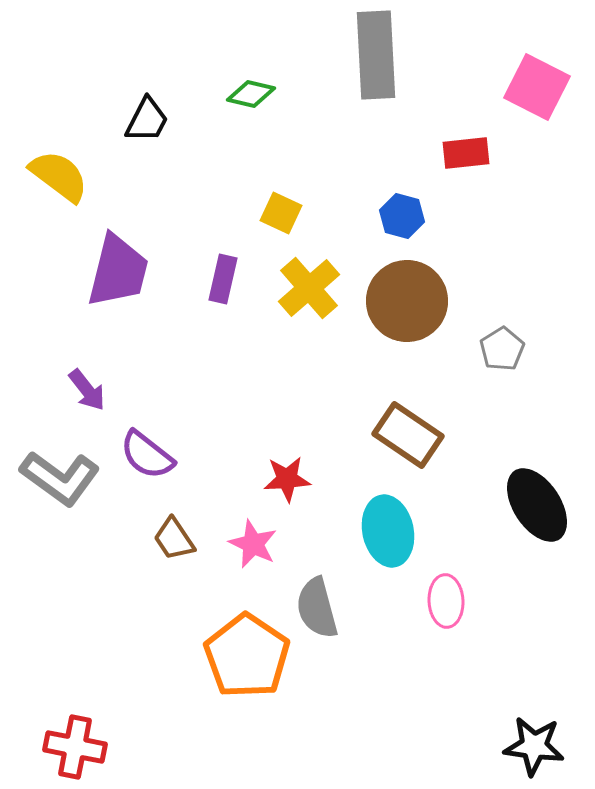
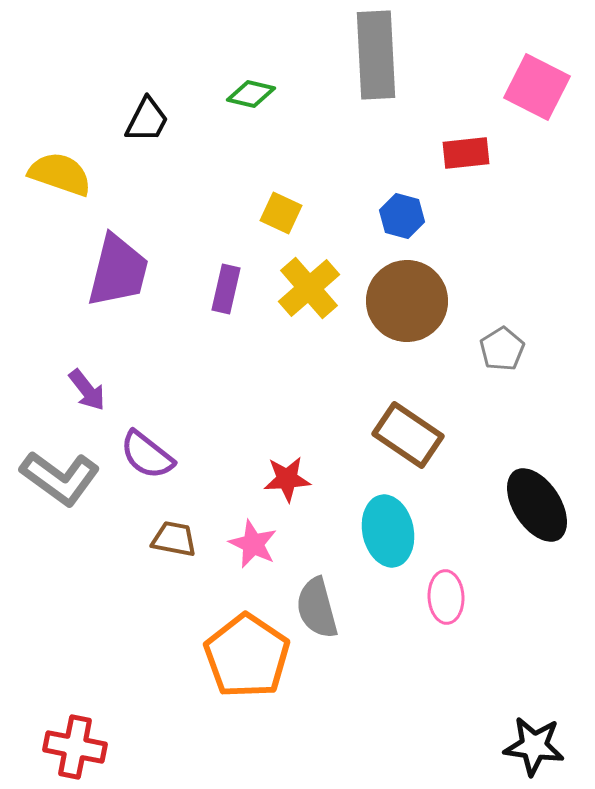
yellow semicircle: moved 1 px right, 2 px up; rotated 18 degrees counterclockwise
purple rectangle: moved 3 px right, 10 px down
brown trapezoid: rotated 135 degrees clockwise
pink ellipse: moved 4 px up
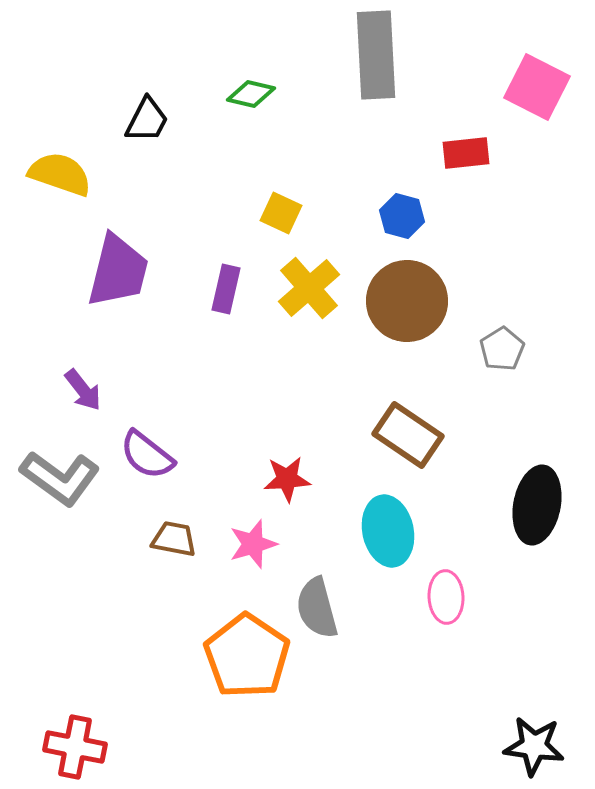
purple arrow: moved 4 px left
black ellipse: rotated 44 degrees clockwise
pink star: rotated 30 degrees clockwise
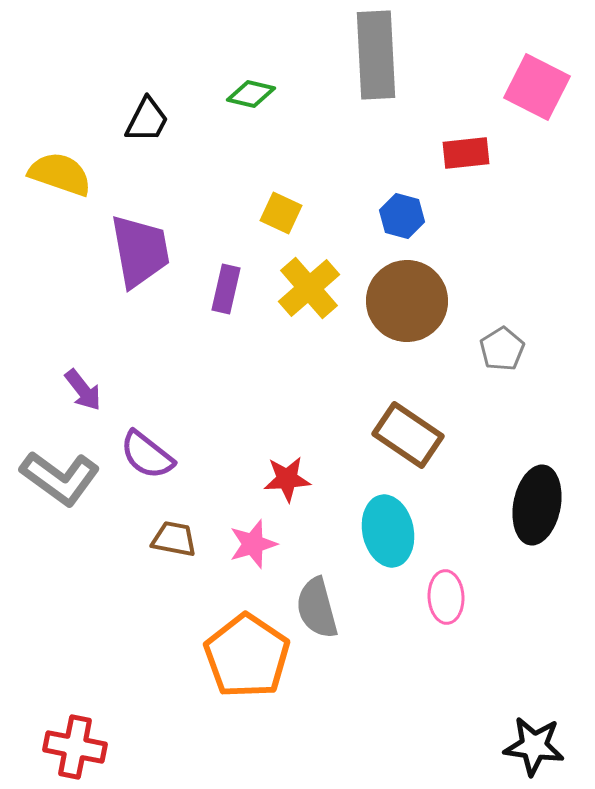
purple trapezoid: moved 22 px right, 20 px up; rotated 24 degrees counterclockwise
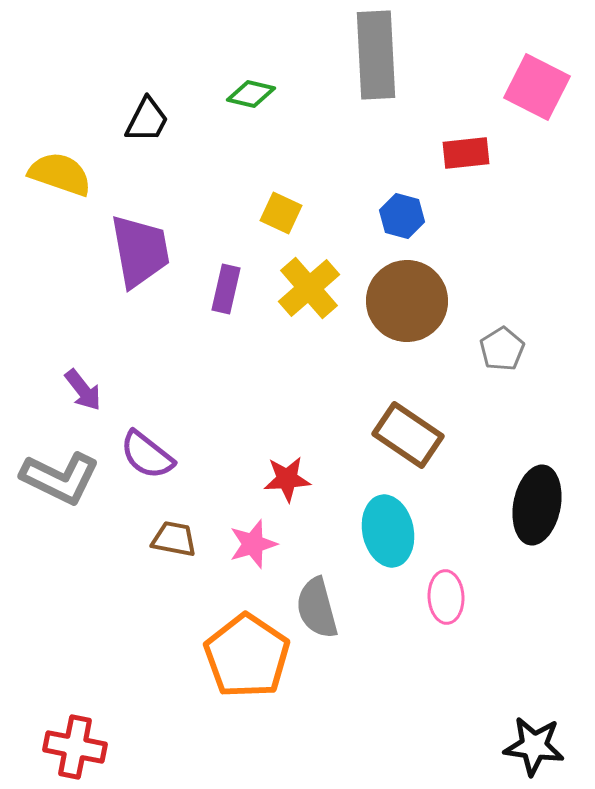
gray L-shape: rotated 10 degrees counterclockwise
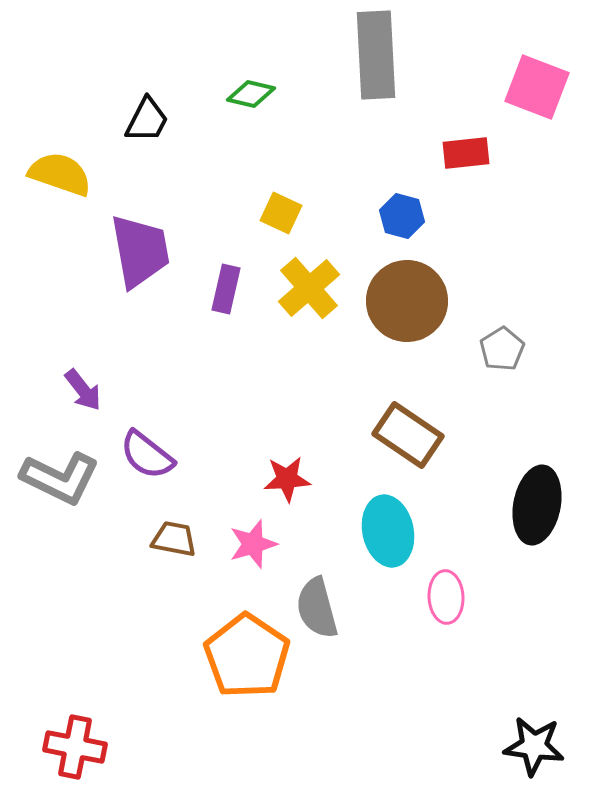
pink square: rotated 6 degrees counterclockwise
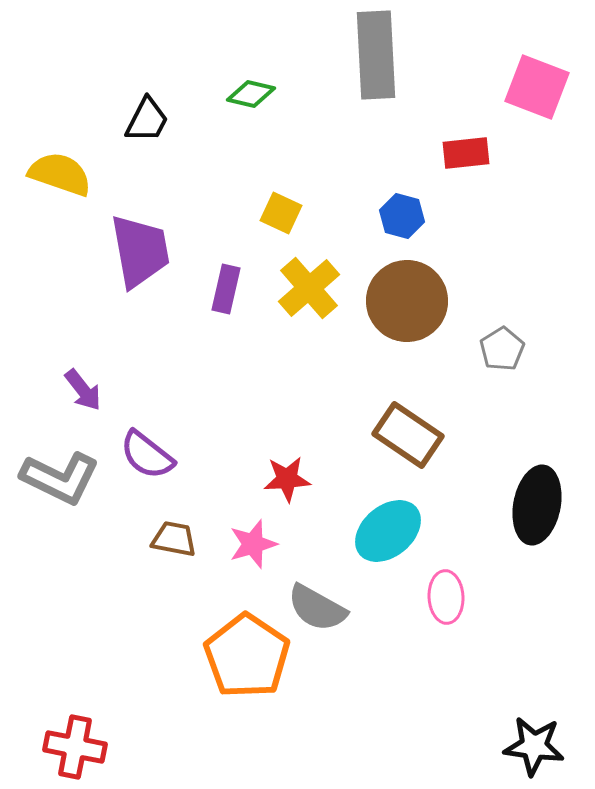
cyan ellipse: rotated 62 degrees clockwise
gray semicircle: rotated 46 degrees counterclockwise
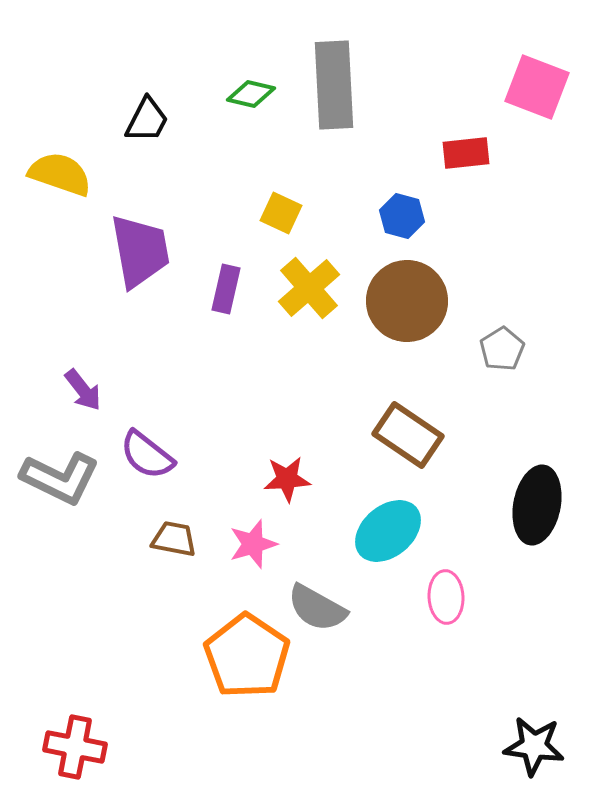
gray rectangle: moved 42 px left, 30 px down
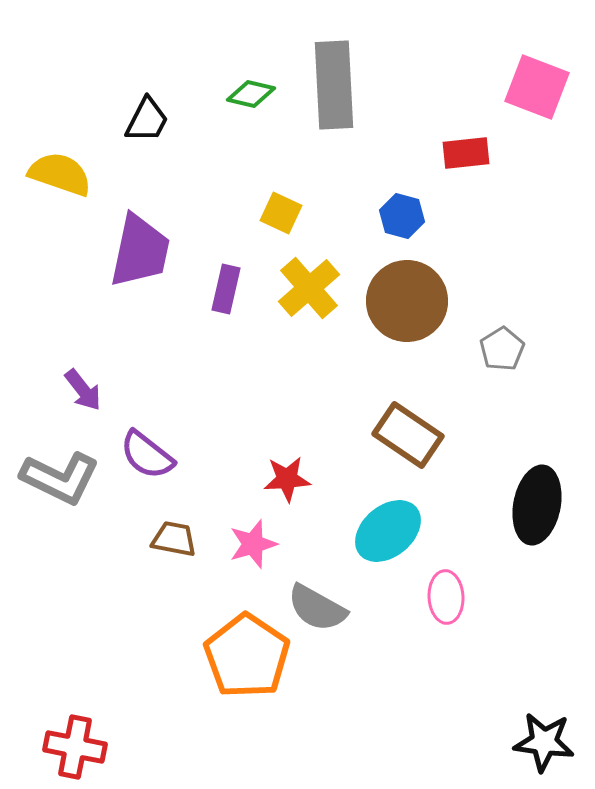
purple trapezoid: rotated 22 degrees clockwise
black star: moved 10 px right, 4 px up
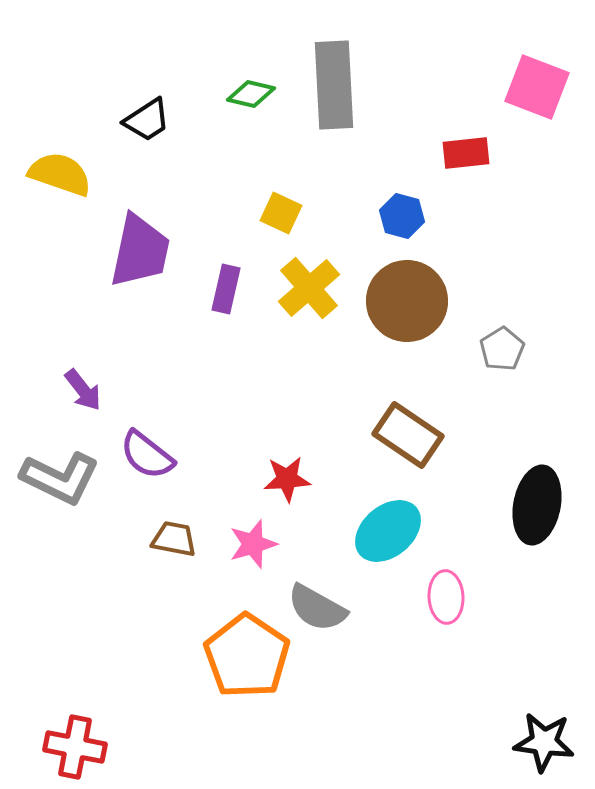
black trapezoid: rotated 30 degrees clockwise
